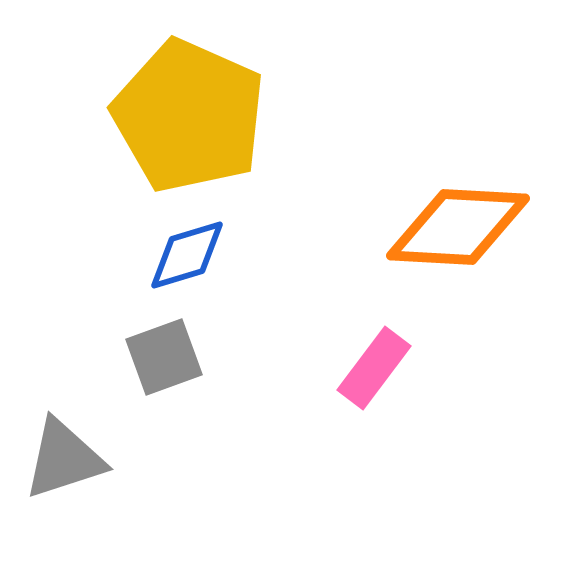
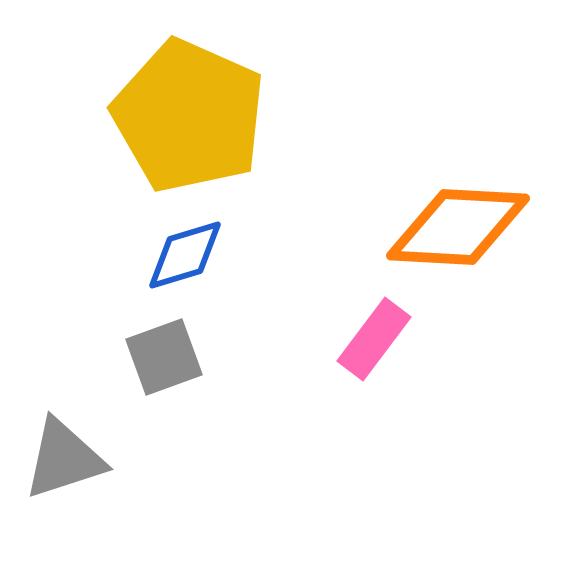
blue diamond: moved 2 px left
pink rectangle: moved 29 px up
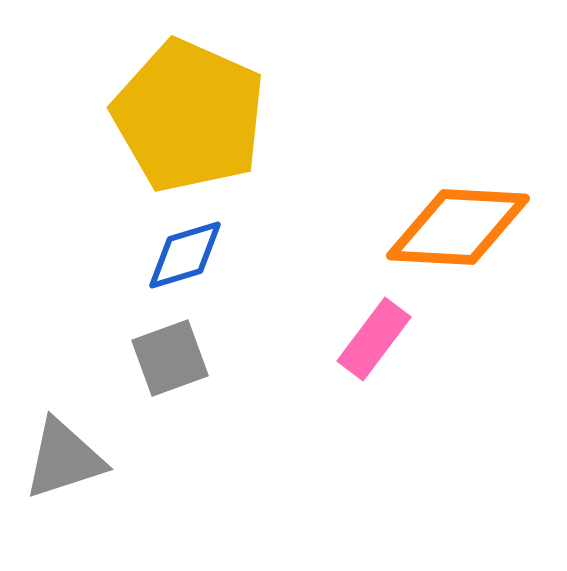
gray square: moved 6 px right, 1 px down
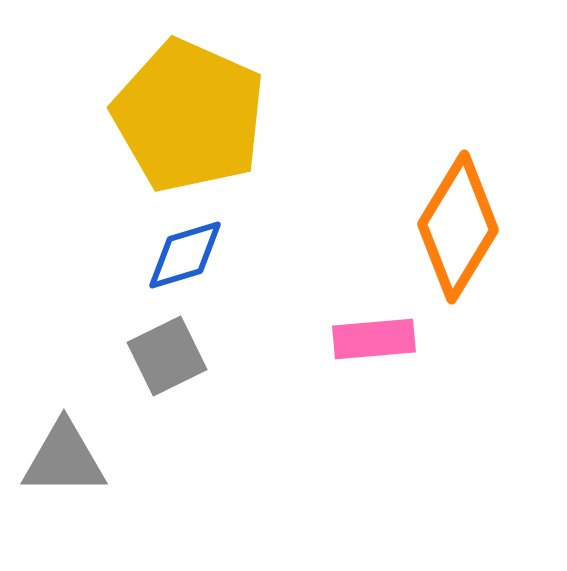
orange diamond: rotated 62 degrees counterclockwise
pink rectangle: rotated 48 degrees clockwise
gray square: moved 3 px left, 2 px up; rotated 6 degrees counterclockwise
gray triangle: rotated 18 degrees clockwise
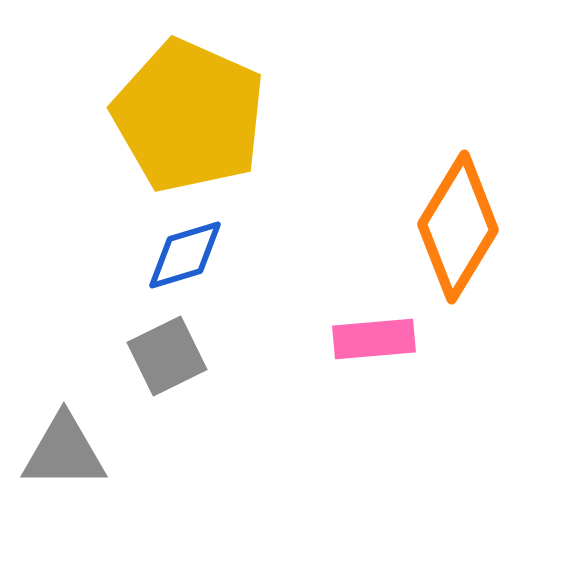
gray triangle: moved 7 px up
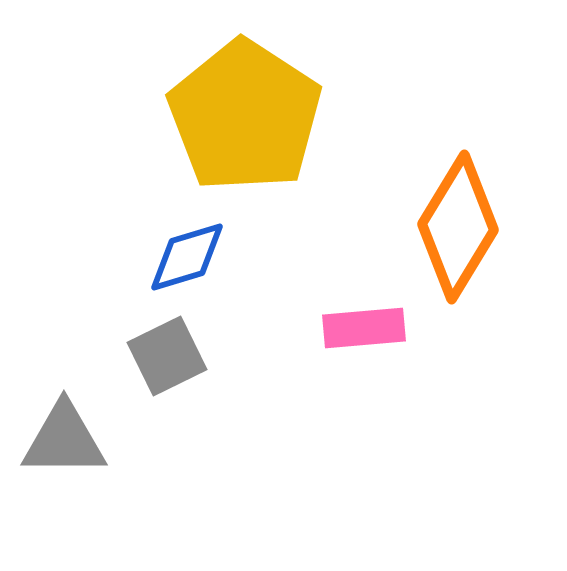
yellow pentagon: moved 56 px right; rotated 9 degrees clockwise
blue diamond: moved 2 px right, 2 px down
pink rectangle: moved 10 px left, 11 px up
gray triangle: moved 12 px up
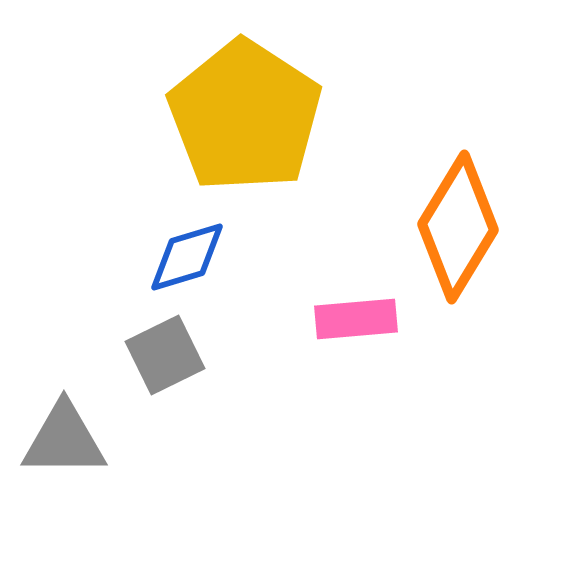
pink rectangle: moved 8 px left, 9 px up
gray square: moved 2 px left, 1 px up
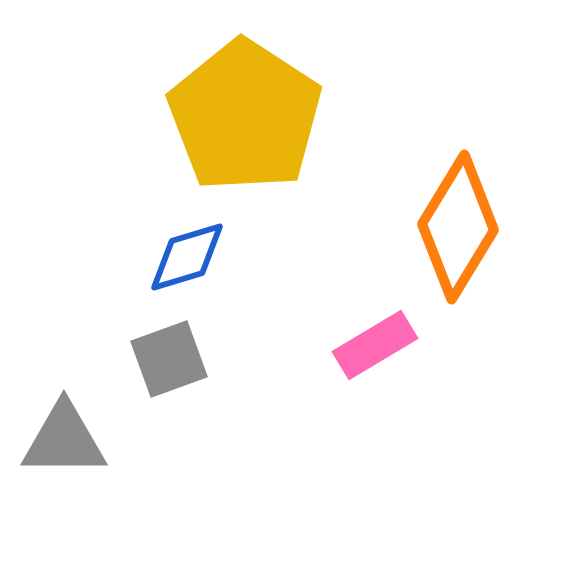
pink rectangle: moved 19 px right, 26 px down; rotated 26 degrees counterclockwise
gray square: moved 4 px right, 4 px down; rotated 6 degrees clockwise
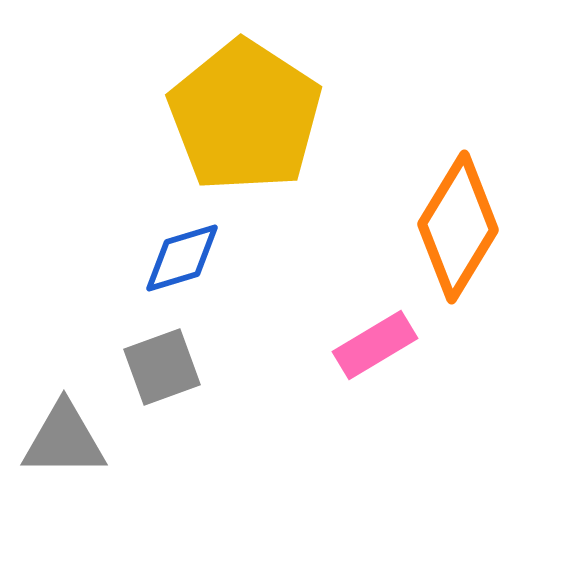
blue diamond: moved 5 px left, 1 px down
gray square: moved 7 px left, 8 px down
